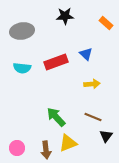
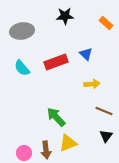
cyan semicircle: rotated 42 degrees clockwise
brown line: moved 11 px right, 6 px up
pink circle: moved 7 px right, 5 px down
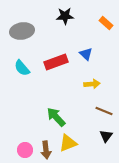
pink circle: moved 1 px right, 3 px up
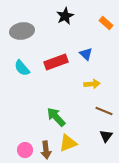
black star: rotated 24 degrees counterclockwise
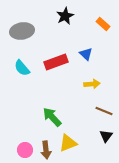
orange rectangle: moved 3 px left, 1 px down
green arrow: moved 4 px left
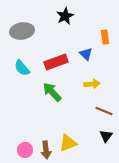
orange rectangle: moved 2 px right, 13 px down; rotated 40 degrees clockwise
green arrow: moved 25 px up
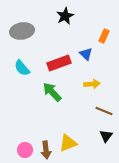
orange rectangle: moved 1 px left, 1 px up; rotated 32 degrees clockwise
red rectangle: moved 3 px right, 1 px down
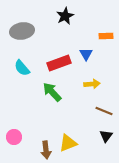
orange rectangle: moved 2 px right; rotated 64 degrees clockwise
blue triangle: rotated 16 degrees clockwise
pink circle: moved 11 px left, 13 px up
